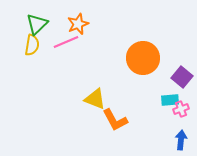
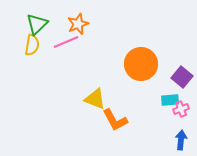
orange circle: moved 2 px left, 6 px down
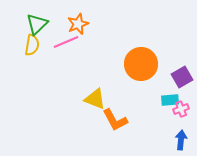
purple square: rotated 20 degrees clockwise
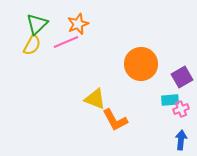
yellow semicircle: rotated 20 degrees clockwise
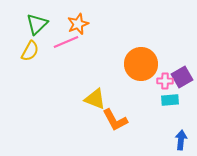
yellow semicircle: moved 2 px left, 6 px down
pink cross: moved 16 px left, 28 px up; rotated 21 degrees clockwise
